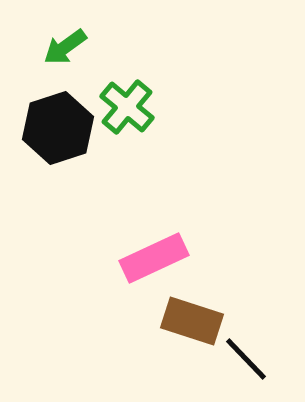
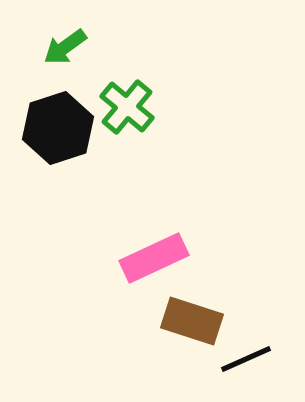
black line: rotated 70 degrees counterclockwise
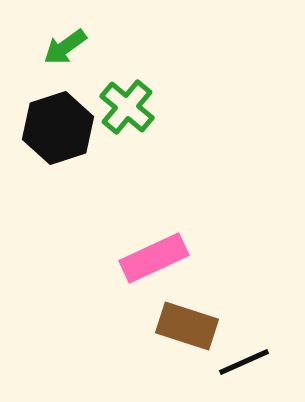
brown rectangle: moved 5 px left, 5 px down
black line: moved 2 px left, 3 px down
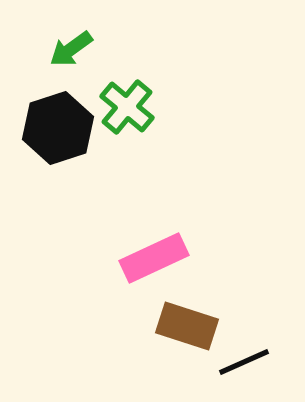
green arrow: moved 6 px right, 2 px down
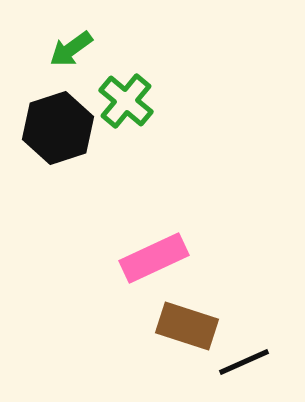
green cross: moved 1 px left, 6 px up
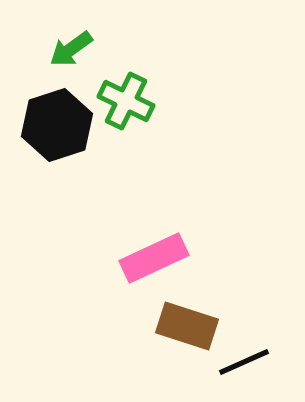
green cross: rotated 14 degrees counterclockwise
black hexagon: moved 1 px left, 3 px up
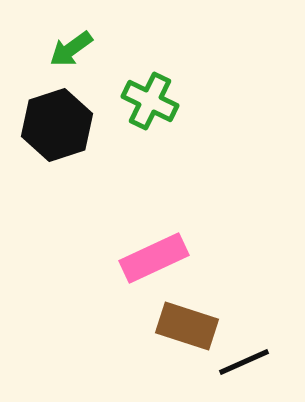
green cross: moved 24 px right
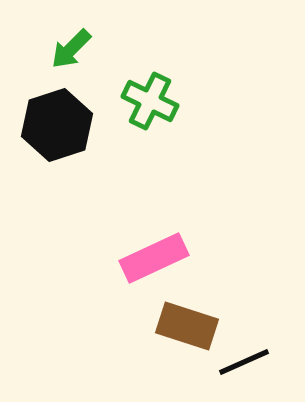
green arrow: rotated 9 degrees counterclockwise
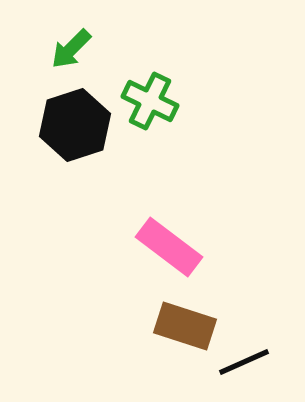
black hexagon: moved 18 px right
pink rectangle: moved 15 px right, 11 px up; rotated 62 degrees clockwise
brown rectangle: moved 2 px left
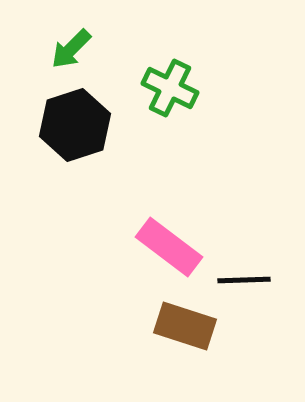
green cross: moved 20 px right, 13 px up
black line: moved 82 px up; rotated 22 degrees clockwise
